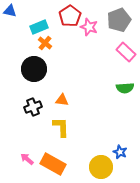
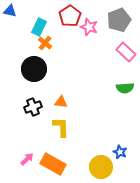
cyan rectangle: rotated 42 degrees counterclockwise
orange triangle: moved 1 px left, 2 px down
pink arrow: rotated 96 degrees clockwise
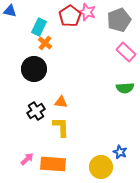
pink star: moved 2 px left, 15 px up
black cross: moved 3 px right, 4 px down; rotated 12 degrees counterclockwise
orange rectangle: rotated 25 degrees counterclockwise
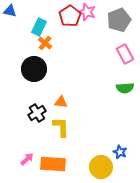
pink rectangle: moved 1 px left, 2 px down; rotated 18 degrees clockwise
black cross: moved 1 px right, 2 px down
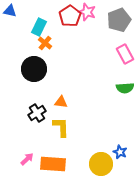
yellow circle: moved 3 px up
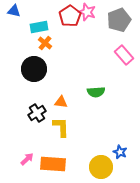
blue triangle: moved 4 px right
cyan rectangle: rotated 54 degrees clockwise
pink rectangle: moved 1 px left, 1 px down; rotated 12 degrees counterclockwise
green semicircle: moved 29 px left, 4 px down
yellow circle: moved 3 px down
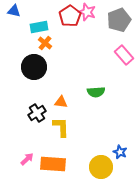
black circle: moved 2 px up
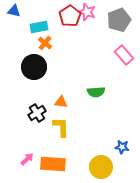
blue star: moved 2 px right, 5 px up; rotated 16 degrees counterclockwise
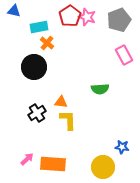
pink star: moved 5 px down
orange cross: moved 2 px right
pink rectangle: rotated 12 degrees clockwise
green semicircle: moved 4 px right, 3 px up
yellow L-shape: moved 7 px right, 7 px up
yellow circle: moved 2 px right
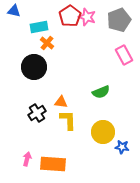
green semicircle: moved 1 px right, 3 px down; rotated 18 degrees counterclockwise
pink arrow: rotated 32 degrees counterclockwise
yellow circle: moved 35 px up
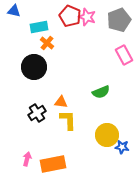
red pentagon: rotated 15 degrees counterclockwise
yellow circle: moved 4 px right, 3 px down
orange rectangle: rotated 15 degrees counterclockwise
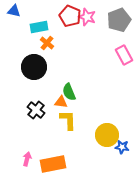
green semicircle: moved 32 px left; rotated 90 degrees clockwise
black cross: moved 1 px left, 3 px up; rotated 18 degrees counterclockwise
